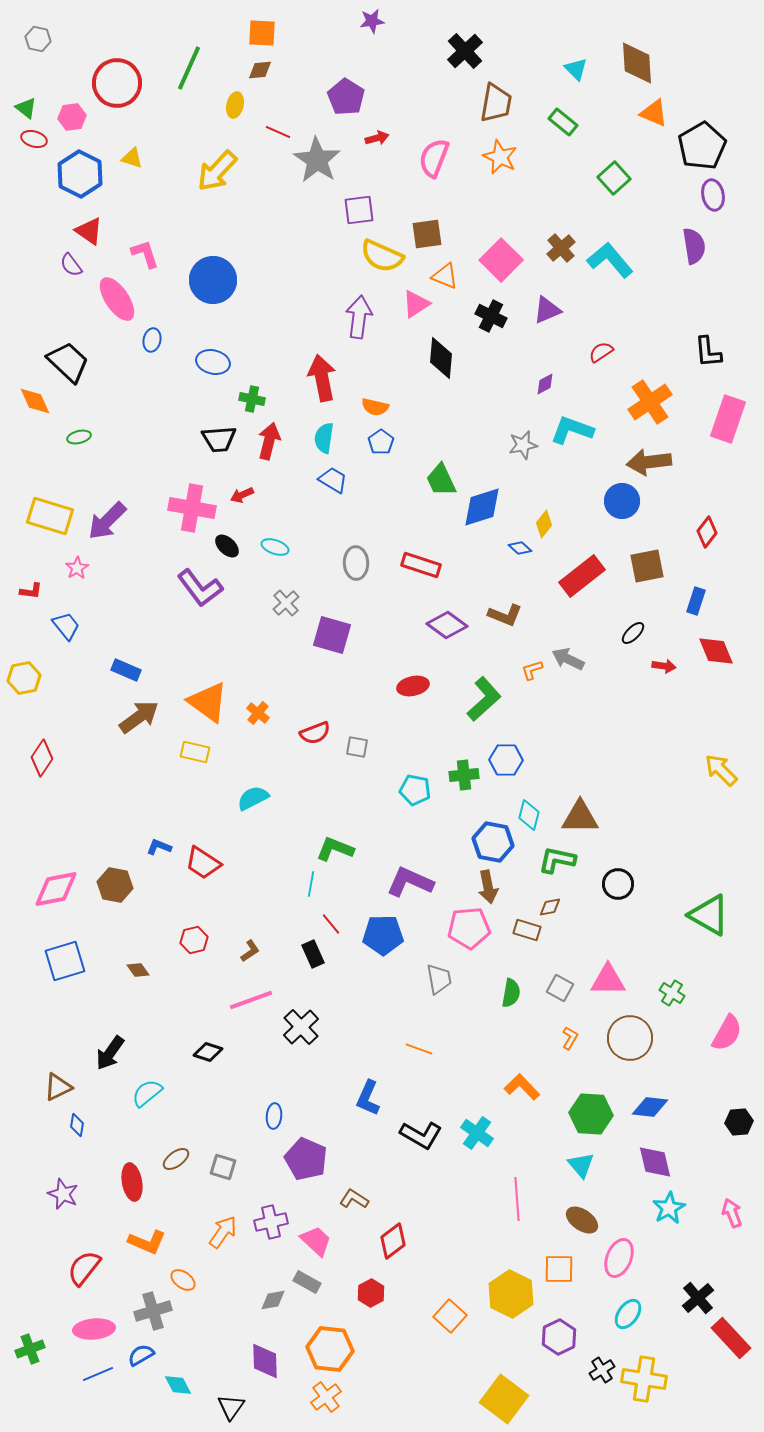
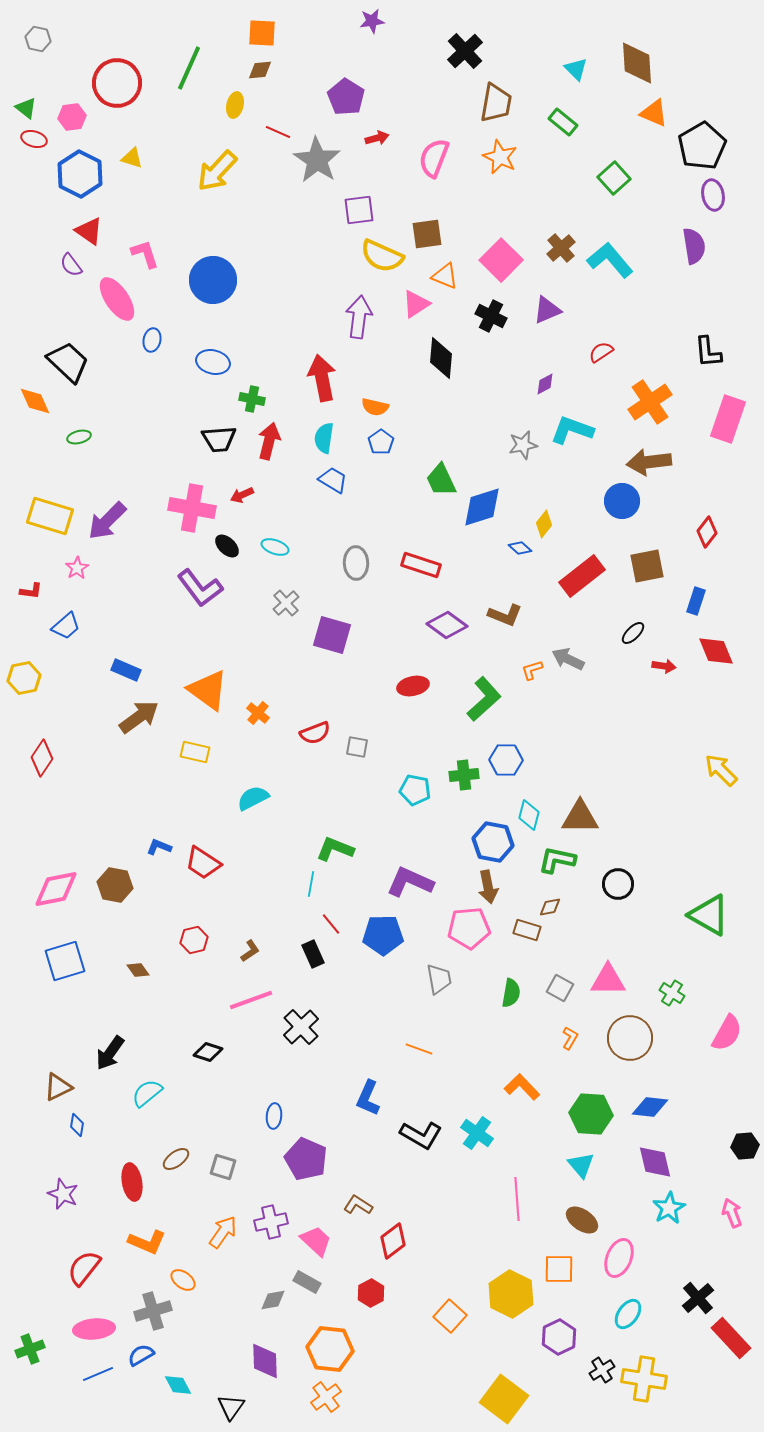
blue trapezoid at (66, 626): rotated 88 degrees clockwise
orange triangle at (208, 702): moved 12 px up
black hexagon at (739, 1122): moved 6 px right, 24 px down
brown L-shape at (354, 1199): moved 4 px right, 6 px down
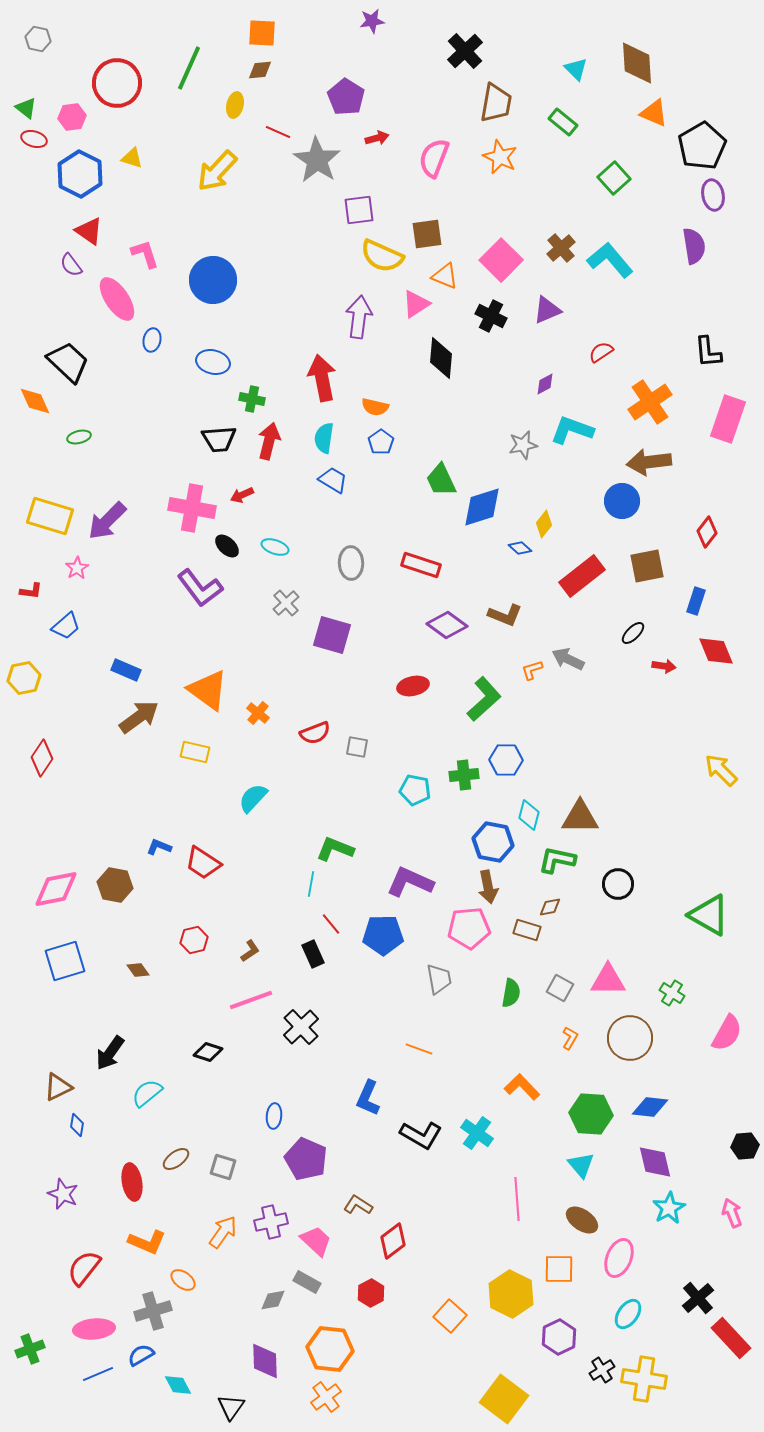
gray ellipse at (356, 563): moved 5 px left
cyan semicircle at (253, 798): rotated 20 degrees counterclockwise
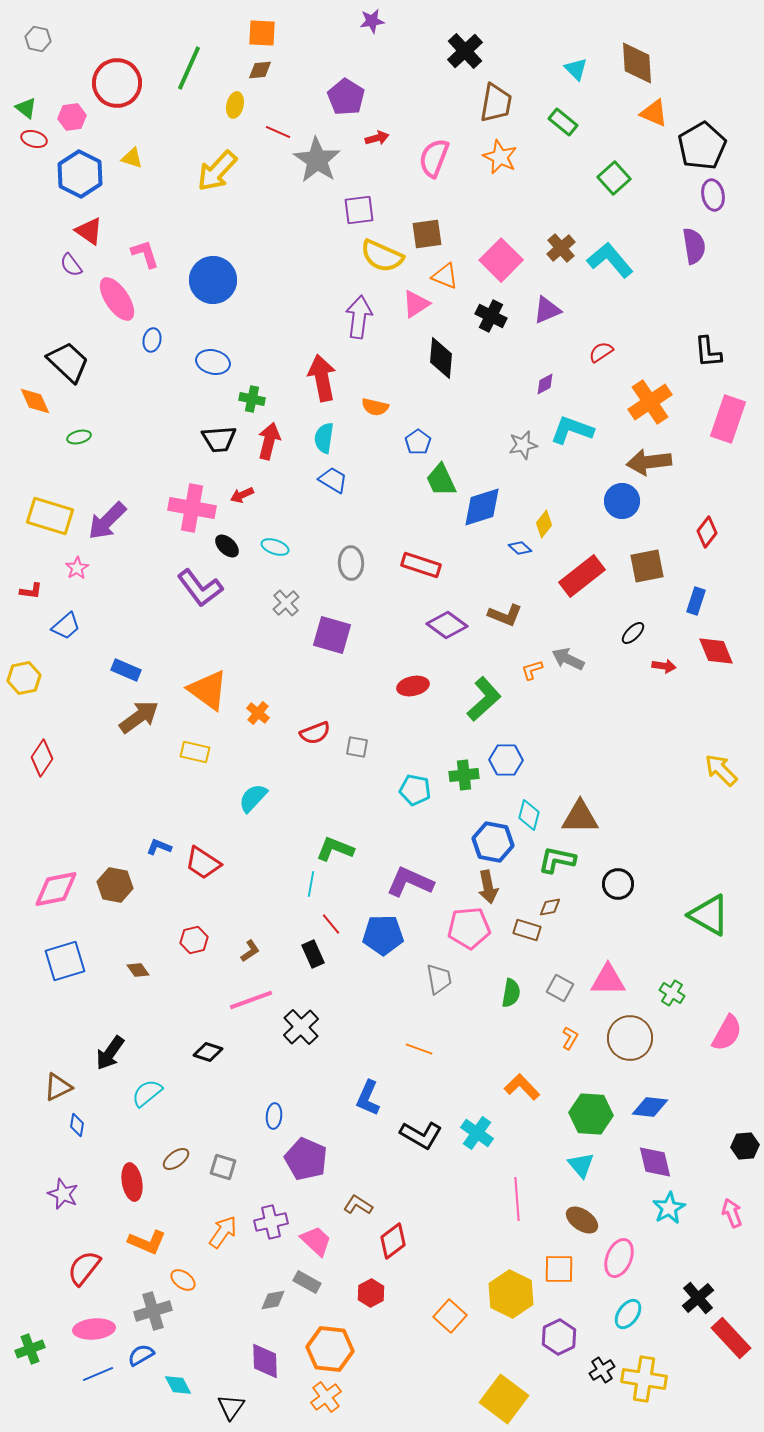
blue pentagon at (381, 442): moved 37 px right
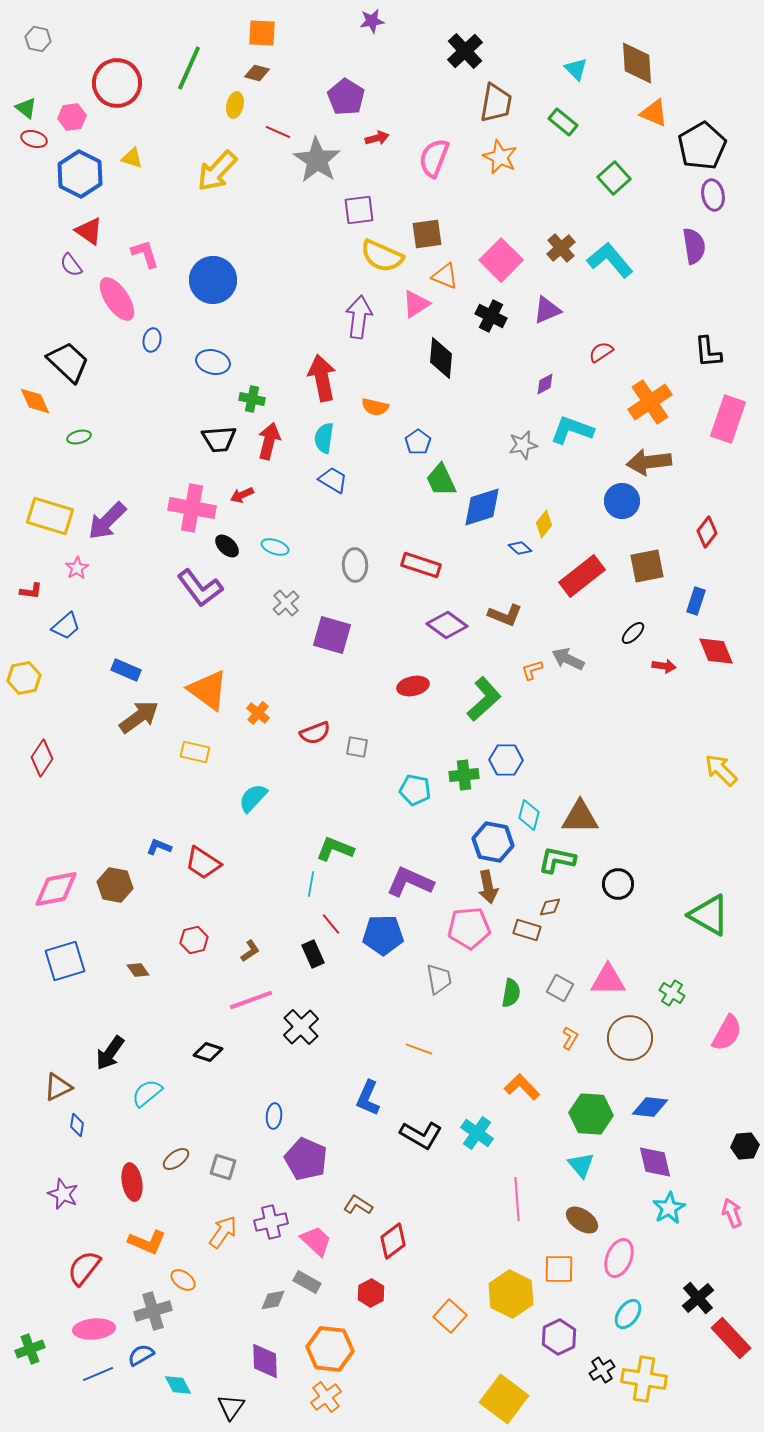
brown diamond at (260, 70): moved 3 px left, 3 px down; rotated 20 degrees clockwise
gray ellipse at (351, 563): moved 4 px right, 2 px down
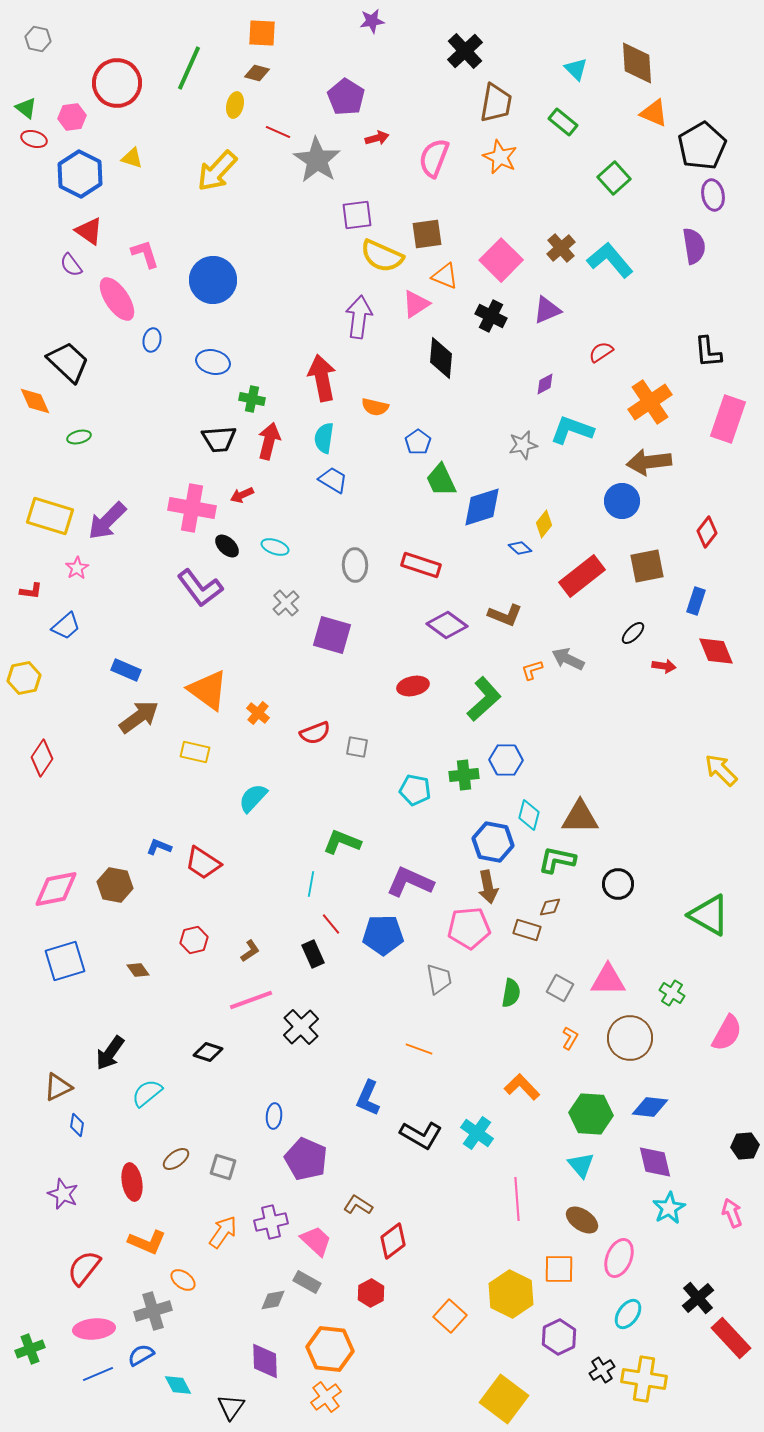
purple square at (359, 210): moved 2 px left, 5 px down
green L-shape at (335, 849): moved 7 px right, 7 px up
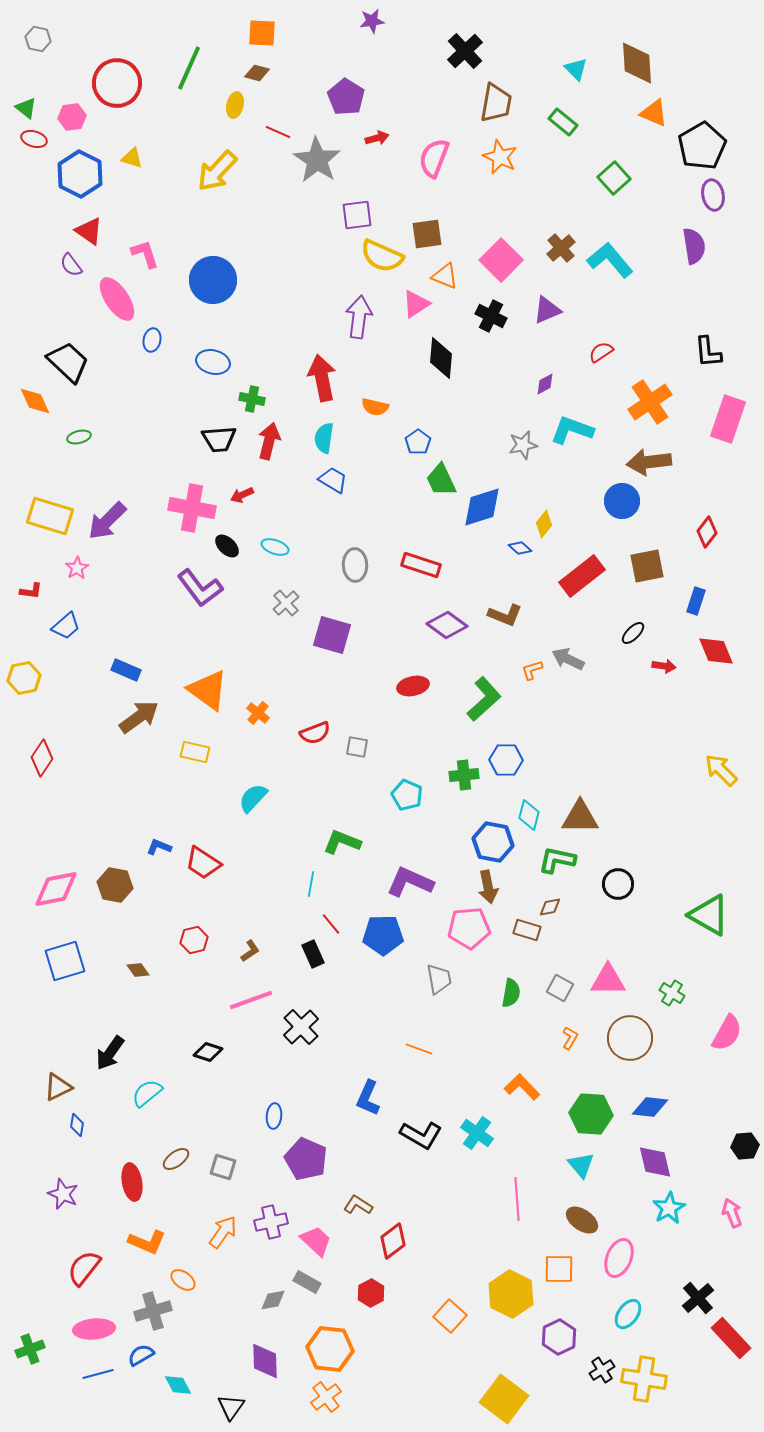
cyan pentagon at (415, 790): moved 8 px left, 5 px down; rotated 12 degrees clockwise
blue line at (98, 1374): rotated 8 degrees clockwise
